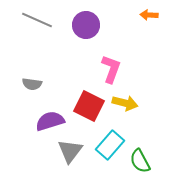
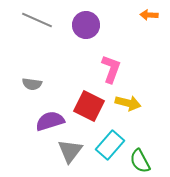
yellow arrow: moved 3 px right
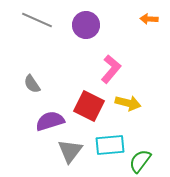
orange arrow: moved 4 px down
pink L-shape: rotated 20 degrees clockwise
gray semicircle: rotated 48 degrees clockwise
cyan rectangle: rotated 44 degrees clockwise
green semicircle: rotated 65 degrees clockwise
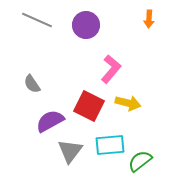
orange arrow: rotated 90 degrees counterclockwise
purple semicircle: rotated 12 degrees counterclockwise
green semicircle: rotated 15 degrees clockwise
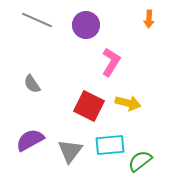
pink L-shape: moved 7 px up; rotated 8 degrees counterclockwise
purple semicircle: moved 20 px left, 19 px down
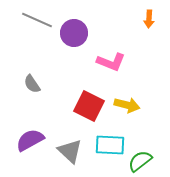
purple circle: moved 12 px left, 8 px down
pink L-shape: rotated 80 degrees clockwise
yellow arrow: moved 1 px left, 2 px down
cyan rectangle: rotated 8 degrees clockwise
gray triangle: rotated 24 degrees counterclockwise
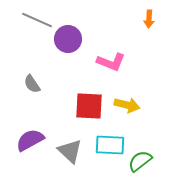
purple circle: moved 6 px left, 6 px down
red square: rotated 24 degrees counterclockwise
